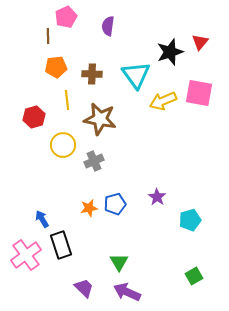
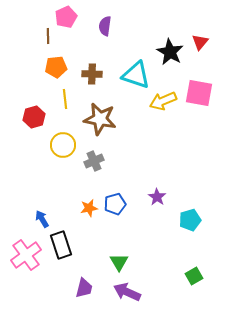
purple semicircle: moved 3 px left
black star: rotated 24 degrees counterclockwise
cyan triangle: rotated 36 degrees counterclockwise
yellow line: moved 2 px left, 1 px up
purple trapezoid: rotated 60 degrees clockwise
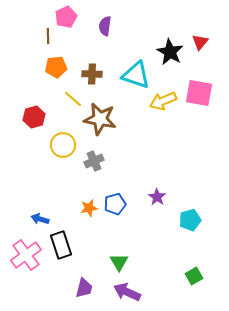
yellow line: moved 8 px right; rotated 42 degrees counterclockwise
blue arrow: moved 2 px left; rotated 42 degrees counterclockwise
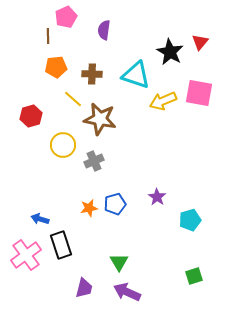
purple semicircle: moved 1 px left, 4 px down
red hexagon: moved 3 px left, 1 px up
green square: rotated 12 degrees clockwise
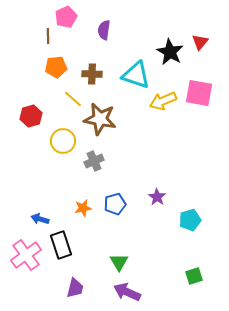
yellow circle: moved 4 px up
orange star: moved 6 px left
purple trapezoid: moved 9 px left
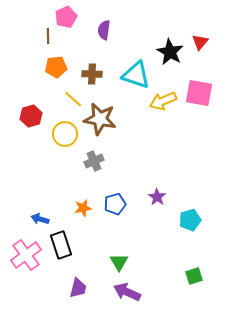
yellow circle: moved 2 px right, 7 px up
purple trapezoid: moved 3 px right
